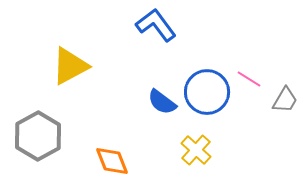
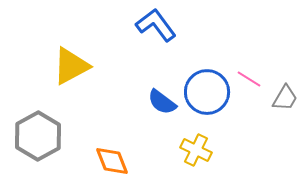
yellow triangle: moved 1 px right
gray trapezoid: moved 2 px up
yellow cross: rotated 16 degrees counterclockwise
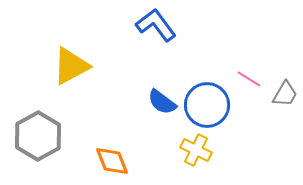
blue circle: moved 13 px down
gray trapezoid: moved 4 px up
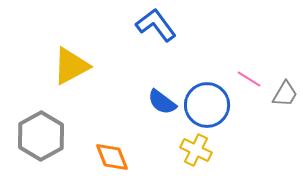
gray hexagon: moved 3 px right
orange diamond: moved 4 px up
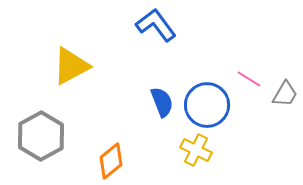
blue semicircle: rotated 148 degrees counterclockwise
orange diamond: moved 1 px left, 4 px down; rotated 72 degrees clockwise
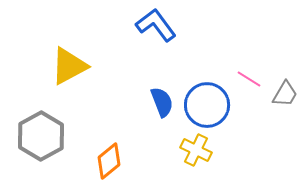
yellow triangle: moved 2 px left
orange diamond: moved 2 px left
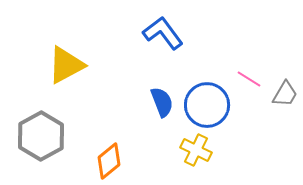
blue L-shape: moved 7 px right, 8 px down
yellow triangle: moved 3 px left, 1 px up
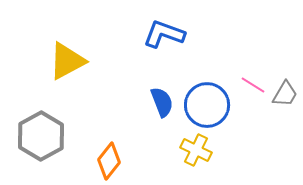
blue L-shape: moved 1 px right, 1 px down; rotated 33 degrees counterclockwise
yellow triangle: moved 1 px right, 4 px up
pink line: moved 4 px right, 6 px down
orange diamond: rotated 12 degrees counterclockwise
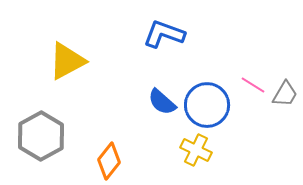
blue semicircle: rotated 152 degrees clockwise
